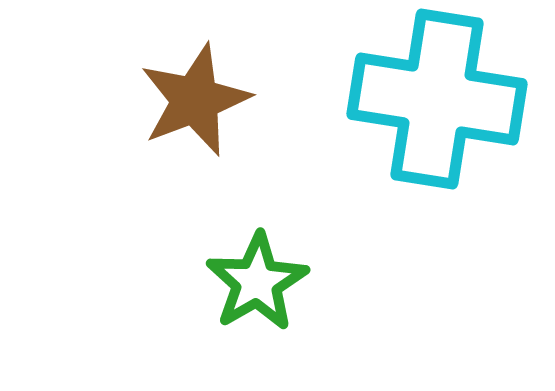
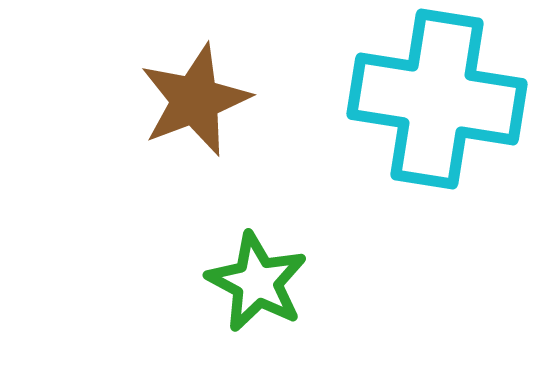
green star: rotated 14 degrees counterclockwise
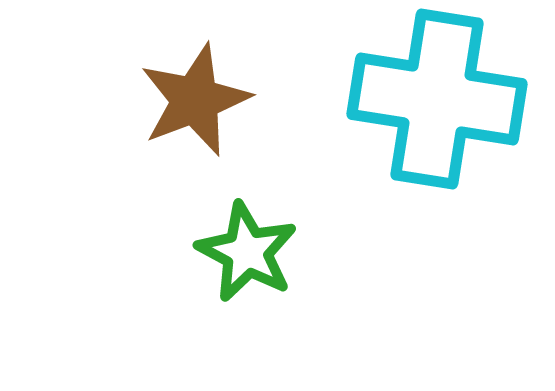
green star: moved 10 px left, 30 px up
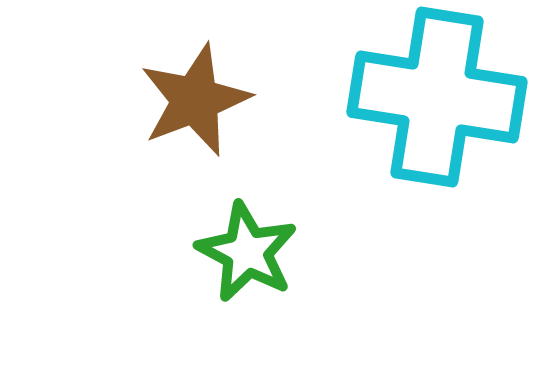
cyan cross: moved 2 px up
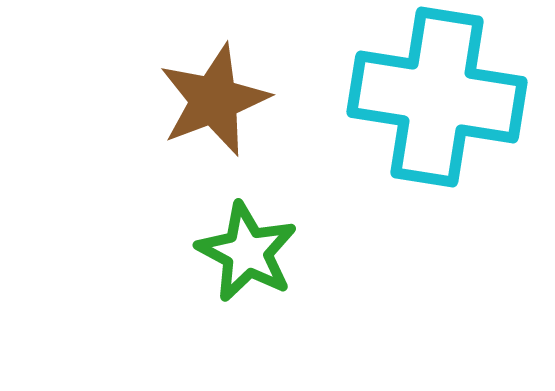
brown star: moved 19 px right
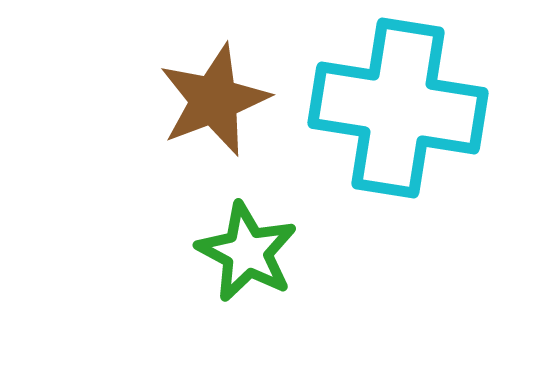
cyan cross: moved 39 px left, 11 px down
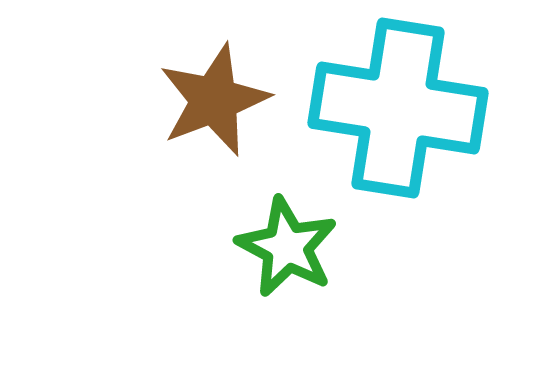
green star: moved 40 px right, 5 px up
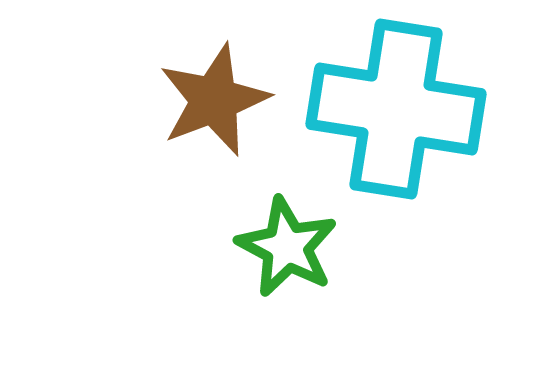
cyan cross: moved 2 px left, 1 px down
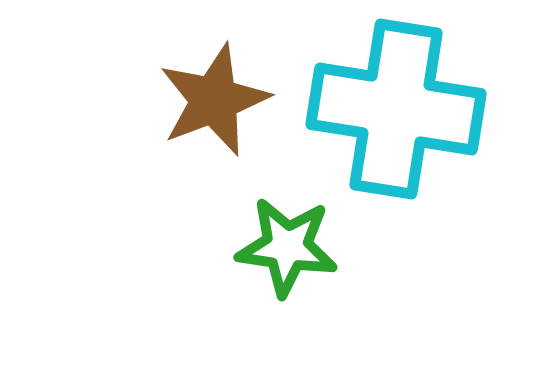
green star: rotated 20 degrees counterclockwise
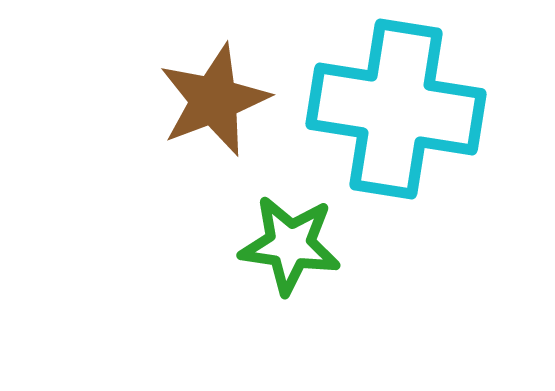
green star: moved 3 px right, 2 px up
